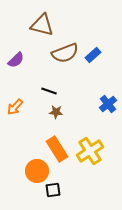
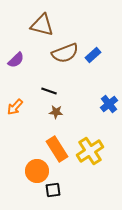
blue cross: moved 1 px right
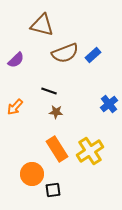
orange circle: moved 5 px left, 3 px down
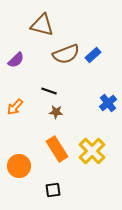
brown semicircle: moved 1 px right, 1 px down
blue cross: moved 1 px left, 1 px up
yellow cross: moved 2 px right; rotated 12 degrees counterclockwise
orange circle: moved 13 px left, 8 px up
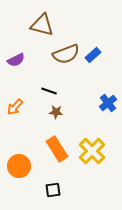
purple semicircle: rotated 18 degrees clockwise
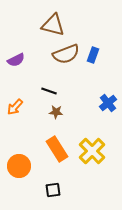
brown triangle: moved 11 px right
blue rectangle: rotated 28 degrees counterclockwise
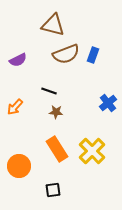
purple semicircle: moved 2 px right
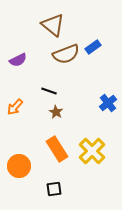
brown triangle: rotated 25 degrees clockwise
blue rectangle: moved 8 px up; rotated 35 degrees clockwise
brown star: rotated 24 degrees clockwise
black square: moved 1 px right, 1 px up
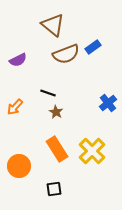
black line: moved 1 px left, 2 px down
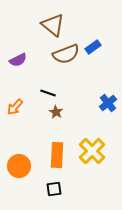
orange rectangle: moved 6 px down; rotated 35 degrees clockwise
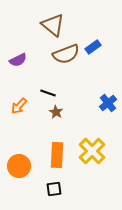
orange arrow: moved 4 px right, 1 px up
